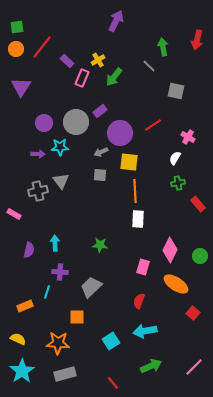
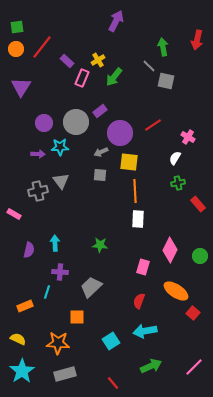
gray square at (176, 91): moved 10 px left, 10 px up
orange ellipse at (176, 284): moved 7 px down
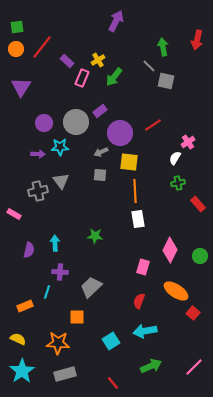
pink cross at (188, 137): moved 5 px down; rotated 24 degrees clockwise
white rectangle at (138, 219): rotated 12 degrees counterclockwise
green star at (100, 245): moved 5 px left, 9 px up
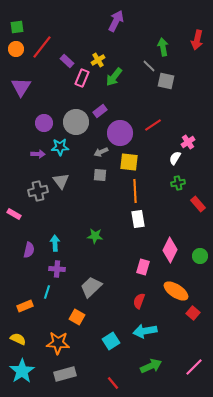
purple cross at (60, 272): moved 3 px left, 3 px up
orange square at (77, 317): rotated 28 degrees clockwise
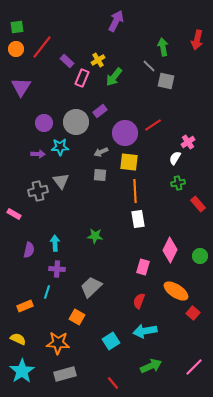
purple circle at (120, 133): moved 5 px right
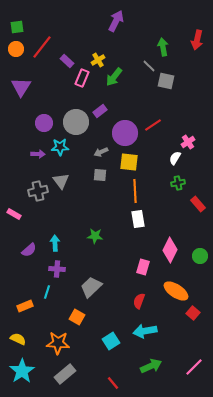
purple semicircle at (29, 250): rotated 35 degrees clockwise
gray rectangle at (65, 374): rotated 25 degrees counterclockwise
